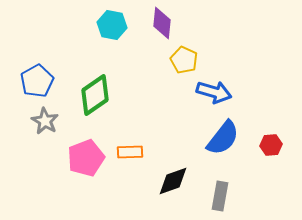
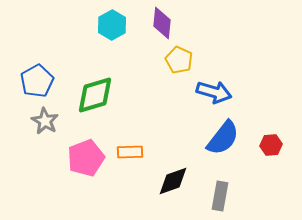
cyan hexagon: rotated 20 degrees clockwise
yellow pentagon: moved 5 px left
green diamond: rotated 18 degrees clockwise
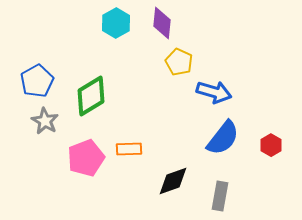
cyan hexagon: moved 4 px right, 2 px up
yellow pentagon: moved 2 px down
green diamond: moved 4 px left, 1 px down; rotated 15 degrees counterclockwise
red hexagon: rotated 25 degrees counterclockwise
orange rectangle: moved 1 px left, 3 px up
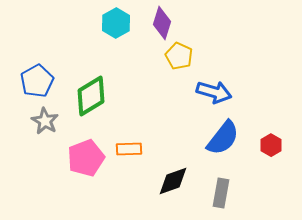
purple diamond: rotated 12 degrees clockwise
yellow pentagon: moved 6 px up
gray rectangle: moved 1 px right, 3 px up
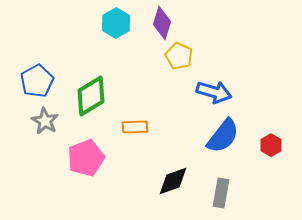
blue semicircle: moved 2 px up
orange rectangle: moved 6 px right, 22 px up
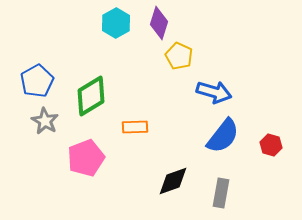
purple diamond: moved 3 px left
red hexagon: rotated 15 degrees counterclockwise
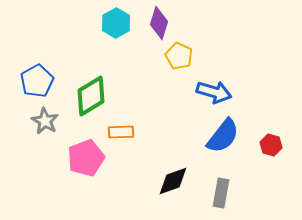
orange rectangle: moved 14 px left, 5 px down
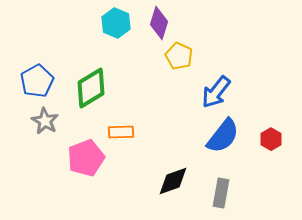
cyan hexagon: rotated 8 degrees counterclockwise
blue arrow: moved 2 px right; rotated 112 degrees clockwise
green diamond: moved 8 px up
red hexagon: moved 6 px up; rotated 15 degrees clockwise
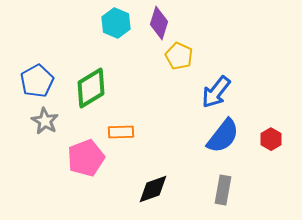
black diamond: moved 20 px left, 8 px down
gray rectangle: moved 2 px right, 3 px up
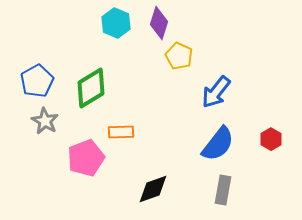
blue semicircle: moved 5 px left, 8 px down
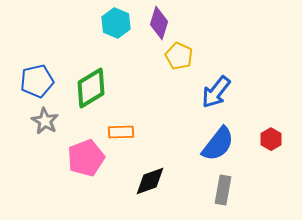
blue pentagon: rotated 16 degrees clockwise
black diamond: moved 3 px left, 8 px up
